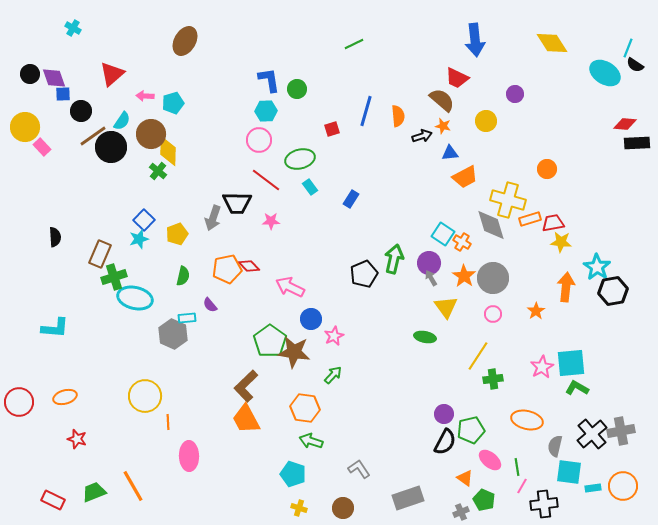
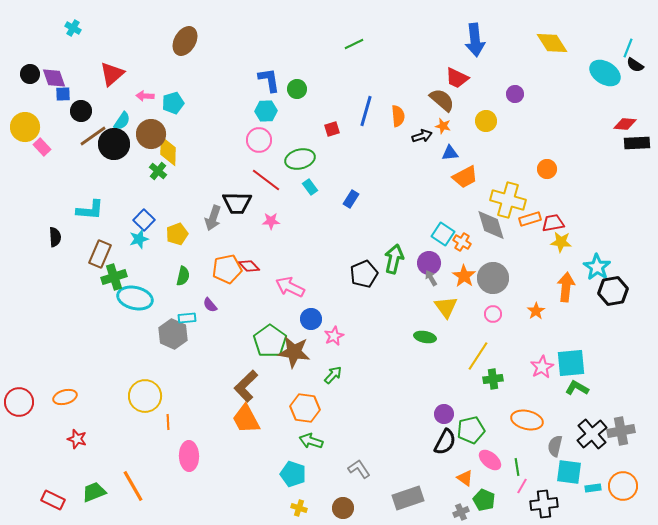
black circle at (111, 147): moved 3 px right, 3 px up
cyan L-shape at (55, 328): moved 35 px right, 118 px up
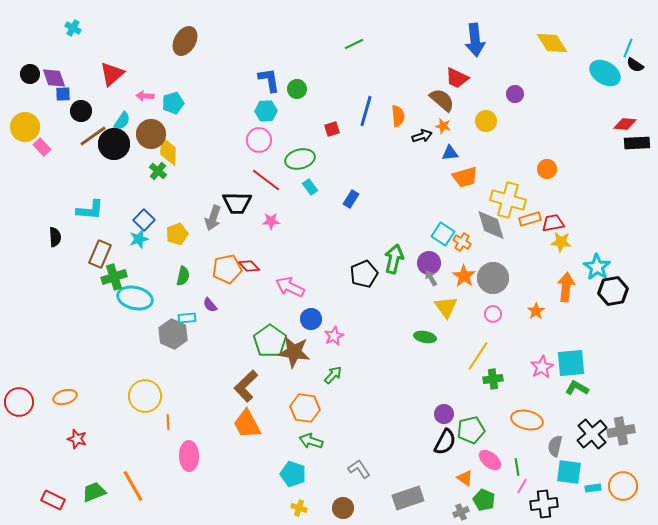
orange trapezoid at (465, 177): rotated 12 degrees clockwise
orange trapezoid at (246, 419): moved 1 px right, 5 px down
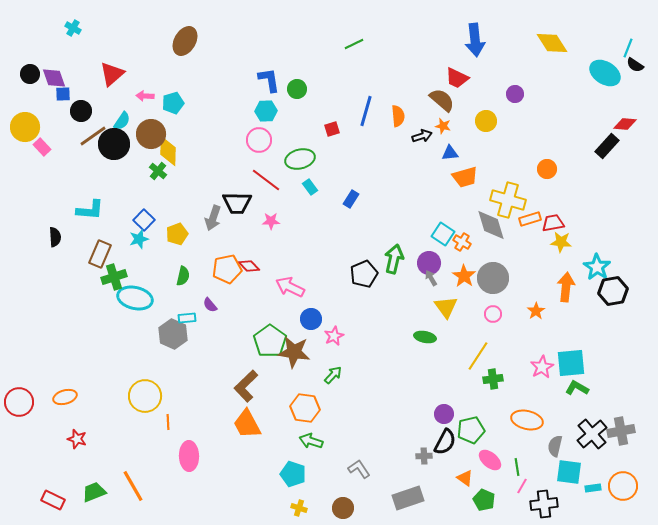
black rectangle at (637, 143): moved 30 px left, 3 px down; rotated 45 degrees counterclockwise
gray cross at (461, 512): moved 37 px left, 56 px up; rotated 21 degrees clockwise
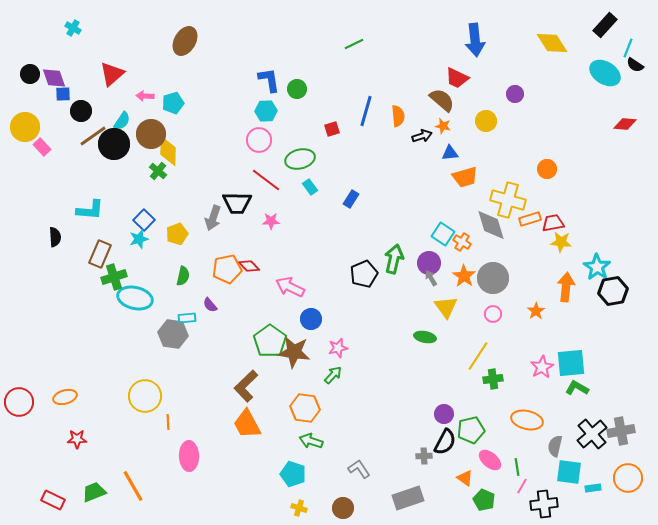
black rectangle at (607, 146): moved 2 px left, 121 px up
gray hexagon at (173, 334): rotated 16 degrees counterclockwise
pink star at (334, 336): moved 4 px right, 12 px down; rotated 12 degrees clockwise
red star at (77, 439): rotated 18 degrees counterclockwise
orange circle at (623, 486): moved 5 px right, 8 px up
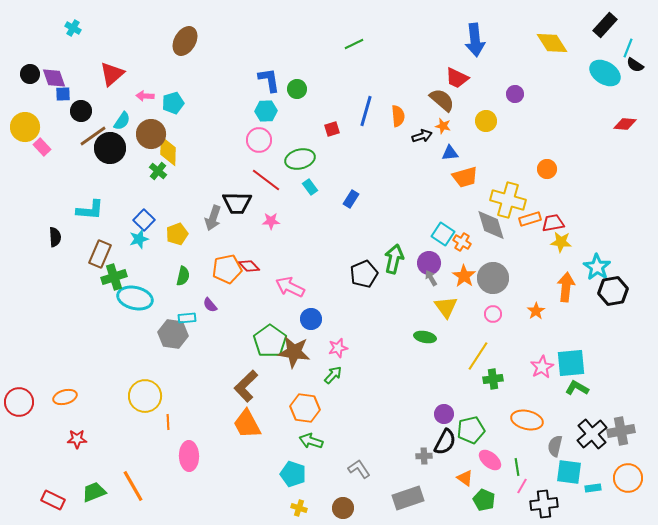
black circle at (114, 144): moved 4 px left, 4 px down
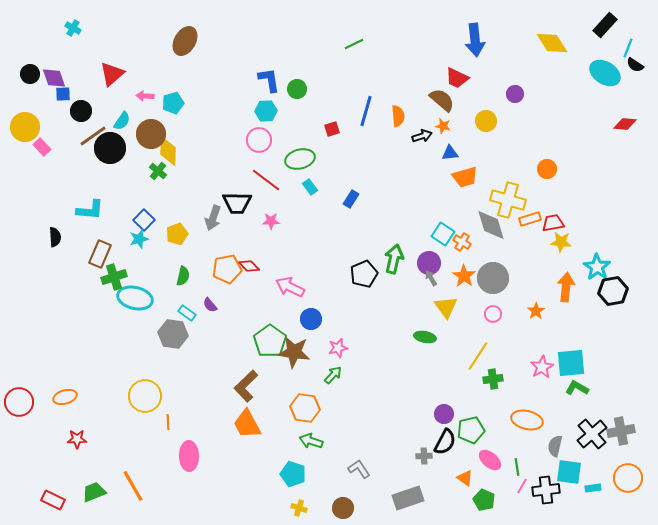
cyan rectangle at (187, 318): moved 5 px up; rotated 42 degrees clockwise
black cross at (544, 504): moved 2 px right, 14 px up
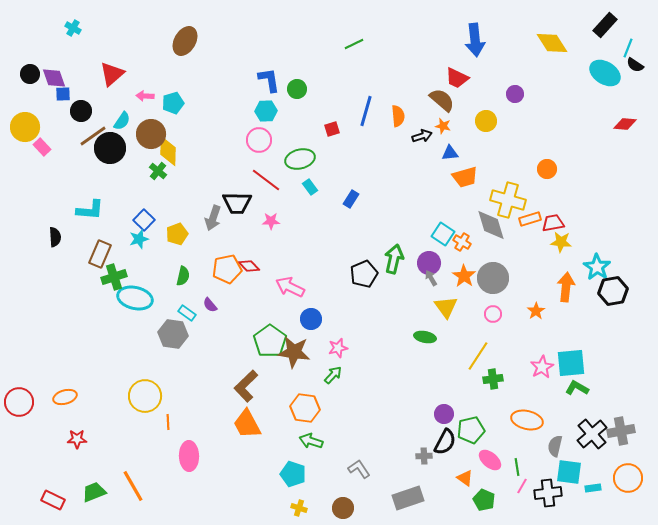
black cross at (546, 490): moved 2 px right, 3 px down
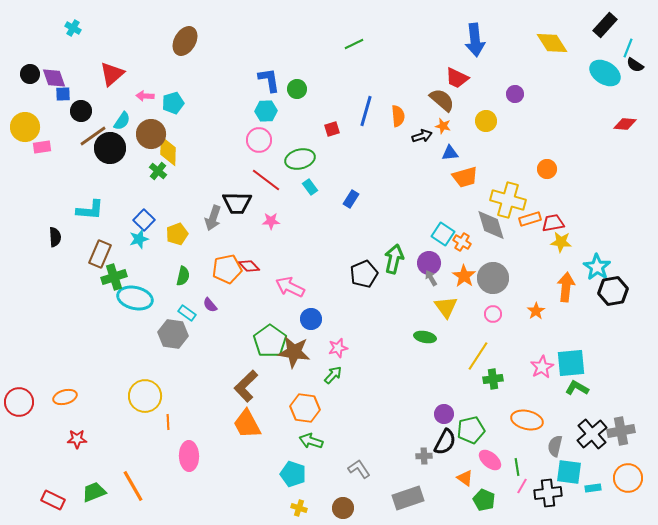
pink rectangle at (42, 147): rotated 54 degrees counterclockwise
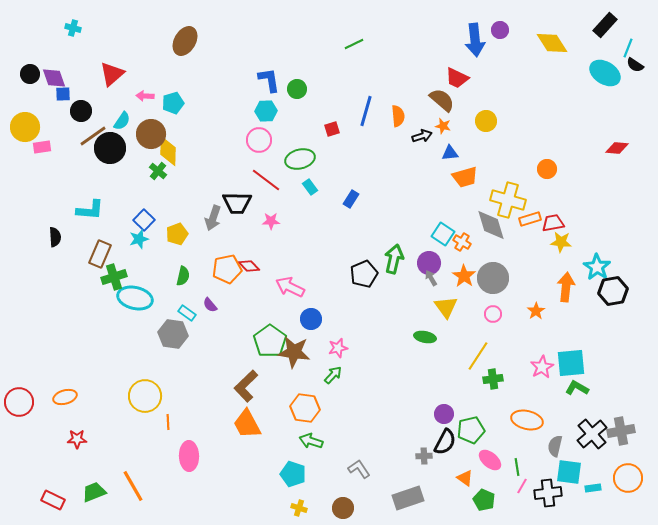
cyan cross at (73, 28): rotated 14 degrees counterclockwise
purple circle at (515, 94): moved 15 px left, 64 px up
red diamond at (625, 124): moved 8 px left, 24 px down
